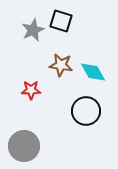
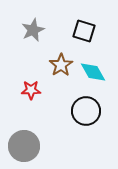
black square: moved 23 px right, 10 px down
brown star: rotated 30 degrees clockwise
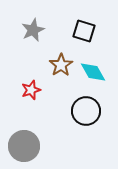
red star: rotated 18 degrees counterclockwise
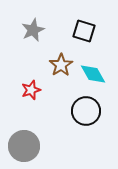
cyan diamond: moved 2 px down
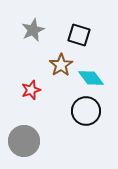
black square: moved 5 px left, 4 px down
cyan diamond: moved 2 px left, 4 px down; rotated 8 degrees counterclockwise
gray circle: moved 5 px up
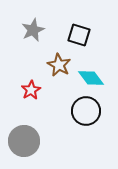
brown star: moved 2 px left; rotated 10 degrees counterclockwise
red star: rotated 12 degrees counterclockwise
